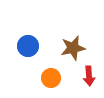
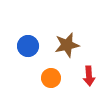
brown star: moved 6 px left, 3 px up
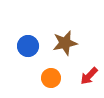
brown star: moved 2 px left, 2 px up
red arrow: rotated 48 degrees clockwise
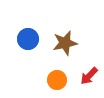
blue circle: moved 7 px up
orange circle: moved 6 px right, 2 px down
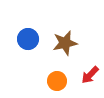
red arrow: moved 1 px right, 1 px up
orange circle: moved 1 px down
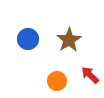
brown star: moved 4 px right, 3 px up; rotated 20 degrees counterclockwise
red arrow: rotated 90 degrees clockwise
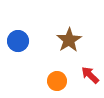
blue circle: moved 10 px left, 2 px down
